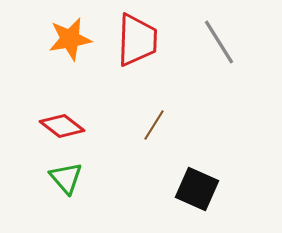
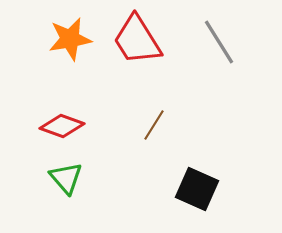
red trapezoid: rotated 146 degrees clockwise
red diamond: rotated 18 degrees counterclockwise
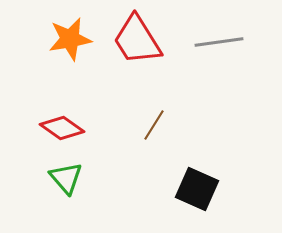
gray line: rotated 66 degrees counterclockwise
red diamond: moved 2 px down; rotated 15 degrees clockwise
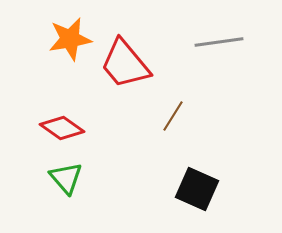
red trapezoid: moved 12 px left, 24 px down; rotated 8 degrees counterclockwise
brown line: moved 19 px right, 9 px up
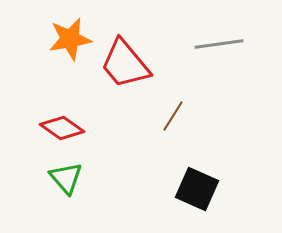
gray line: moved 2 px down
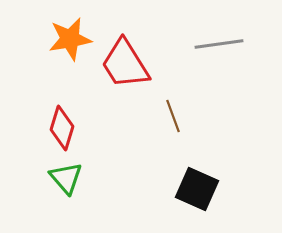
red trapezoid: rotated 8 degrees clockwise
brown line: rotated 52 degrees counterclockwise
red diamond: rotated 72 degrees clockwise
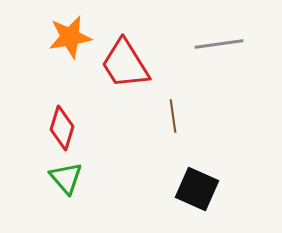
orange star: moved 2 px up
brown line: rotated 12 degrees clockwise
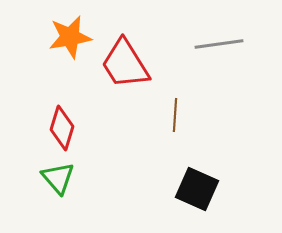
brown line: moved 2 px right, 1 px up; rotated 12 degrees clockwise
green triangle: moved 8 px left
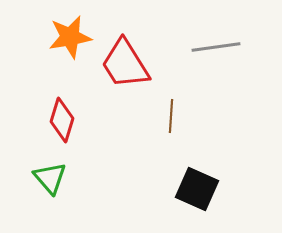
gray line: moved 3 px left, 3 px down
brown line: moved 4 px left, 1 px down
red diamond: moved 8 px up
green triangle: moved 8 px left
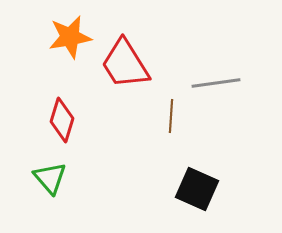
gray line: moved 36 px down
